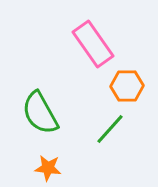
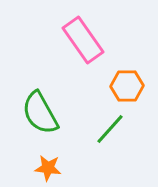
pink rectangle: moved 10 px left, 4 px up
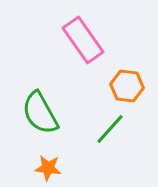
orange hexagon: rotated 8 degrees clockwise
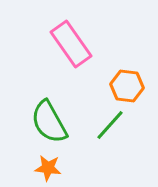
pink rectangle: moved 12 px left, 4 px down
green semicircle: moved 9 px right, 9 px down
green line: moved 4 px up
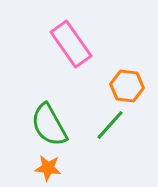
green semicircle: moved 3 px down
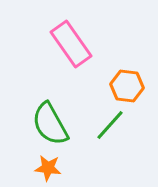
green semicircle: moved 1 px right, 1 px up
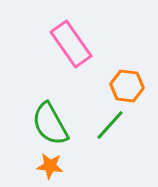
orange star: moved 2 px right, 2 px up
